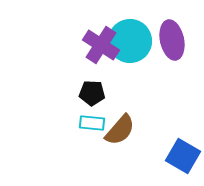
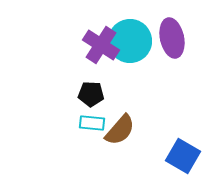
purple ellipse: moved 2 px up
black pentagon: moved 1 px left, 1 px down
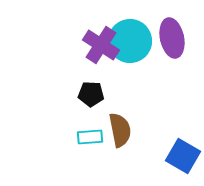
cyan rectangle: moved 2 px left, 14 px down; rotated 10 degrees counterclockwise
brown semicircle: rotated 52 degrees counterclockwise
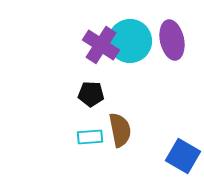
purple ellipse: moved 2 px down
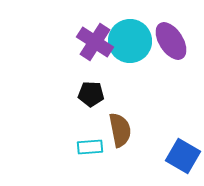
purple ellipse: moved 1 px left, 1 px down; rotated 21 degrees counterclockwise
purple cross: moved 6 px left, 3 px up
cyan rectangle: moved 10 px down
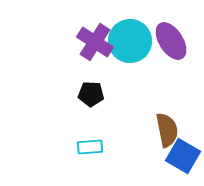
brown semicircle: moved 47 px right
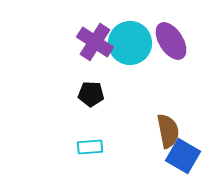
cyan circle: moved 2 px down
brown semicircle: moved 1 px right, 1 px down
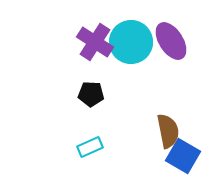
cyan circle: moved 1 px right, 1 px up
cyan rectangle: rotated 20 degrees counterclockwise
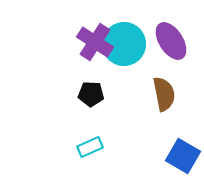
cyan circle: moved 7 px left, 2 px down
brown semicircle: moved 4 px left, 37 px up
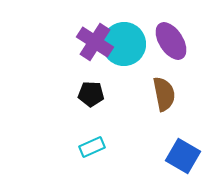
cyan rectangle: moved 2 px right
